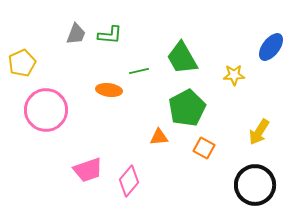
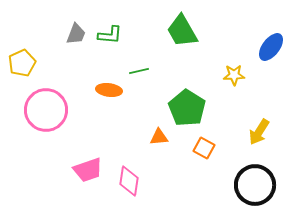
green trapezoid: moved 27 px up
green pentagon: rotated 12 degrees counterclockwise
pink diamond: rotated 32 degrees counterclockwise
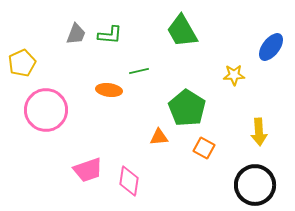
yellow arrow: rotated 36 degrees counterclockwise
